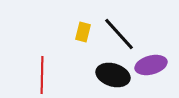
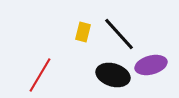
red line: moved 2 px left; rotated 30 degrees clockwise
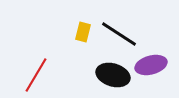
black line: rotated 15 degrees counterclockwise
red line: moved 4 px left
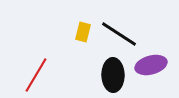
black ellipse: rotated 72 degrees clockwise
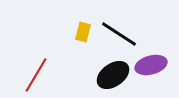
black ellipse: rotated 56 degrees clockwise
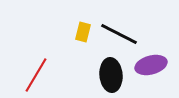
black line: rotated 6 degrees counterclockwise
black ellipse: moved 2 px left; rotated 60 degrees counterclockwise
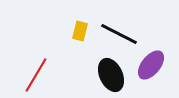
yellow rectangle: moved 3 px left, 1 px up
purple ellipse: rotated 36 degrees counterclockwise
black ellipse: rotated 20 degrees counterclockwise
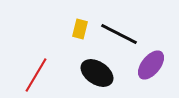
yellow rectangle: moved 2 px up
black ellipse: moved 14 px left, 2 px up; rotated 32 degrees counterclockwise
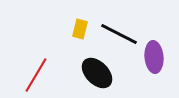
purple ellipse: moved 3 px right, 8 px up; rotated 44 degrees counterclockwise
black ellipse: rotated 12 degrees clockwise
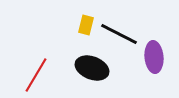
yellow rectangle: moved 6 px right, 4 px up
black ellipse: moved 5 px left, 5 px up; rotated 24 degrees counterclockwise
